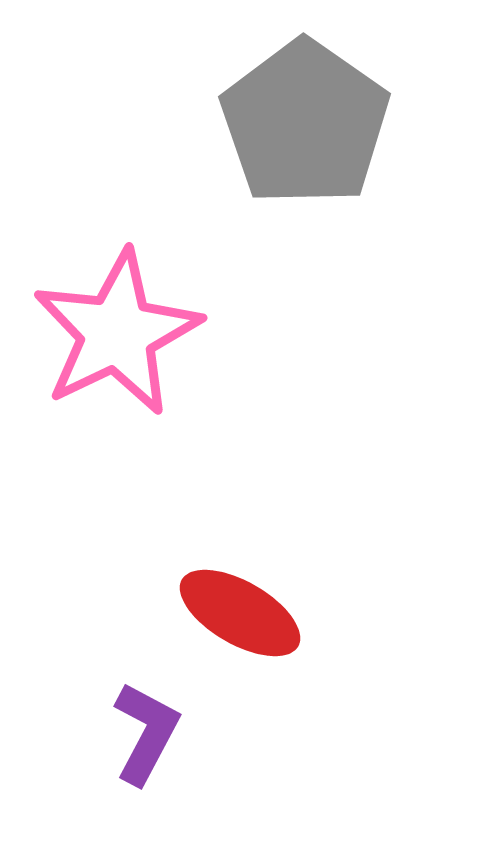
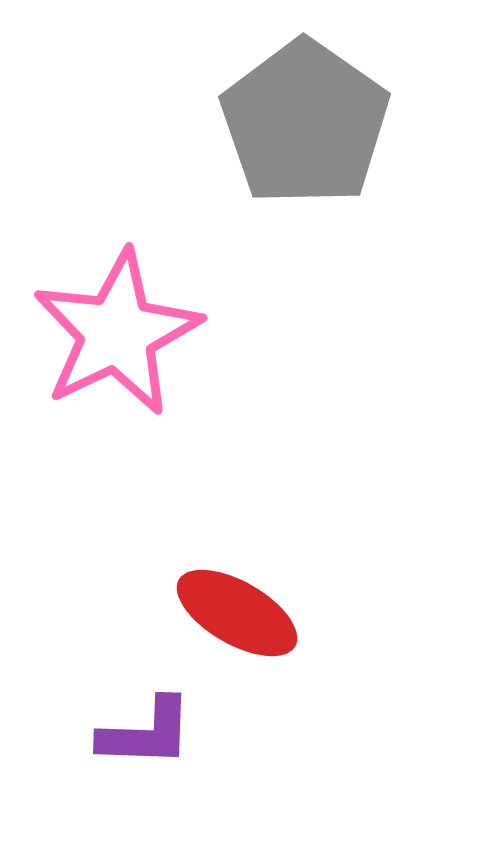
red ellipse: moved 3 px left
purple L-shape: rotated 64 degrees clockwise
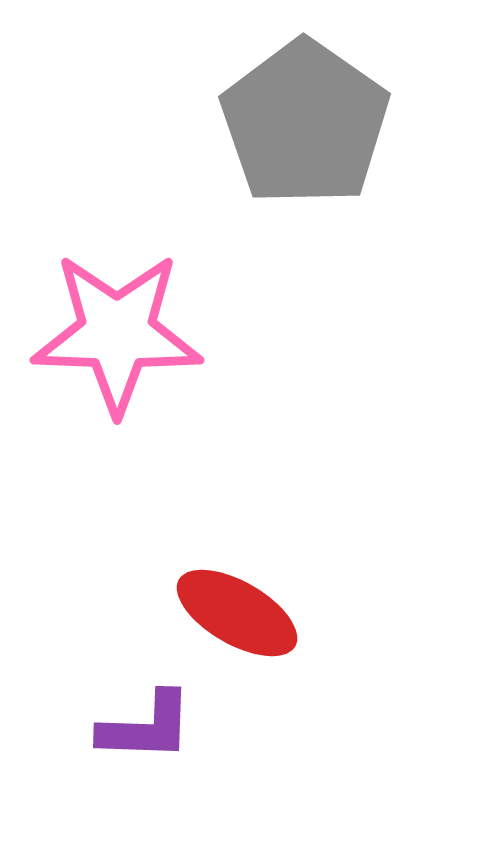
pink star: rotated 28 degrees clockwise
purple L-shape: moved 6 px up
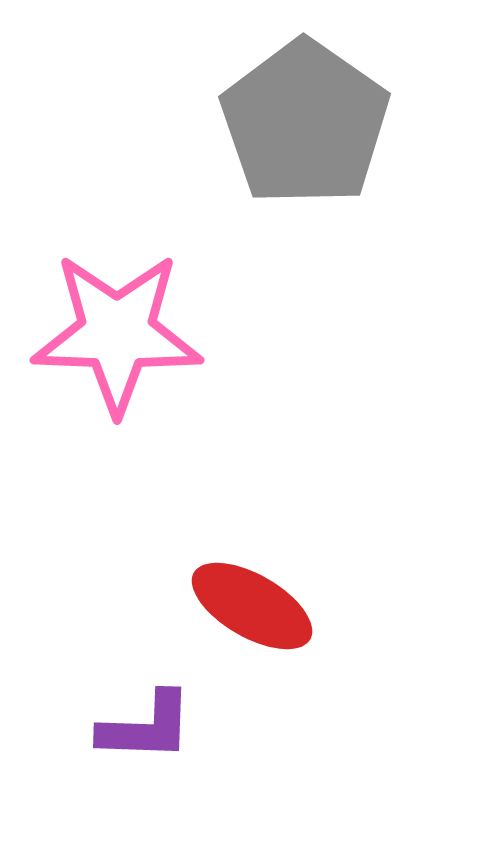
red ellipse: moved 15 px right, 7 px up
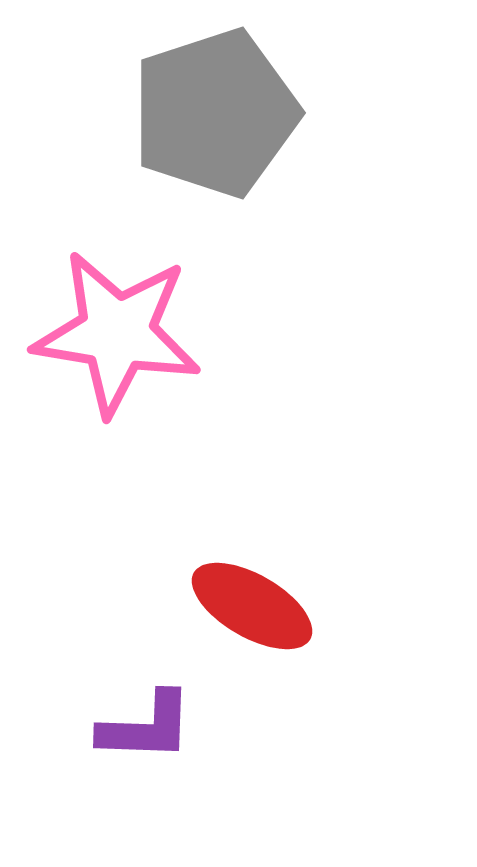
gray pentagon: moved 90 px left, 10 px up; rotated 19 degrees clockwise
pink star: rotated 7 degrees clockwise
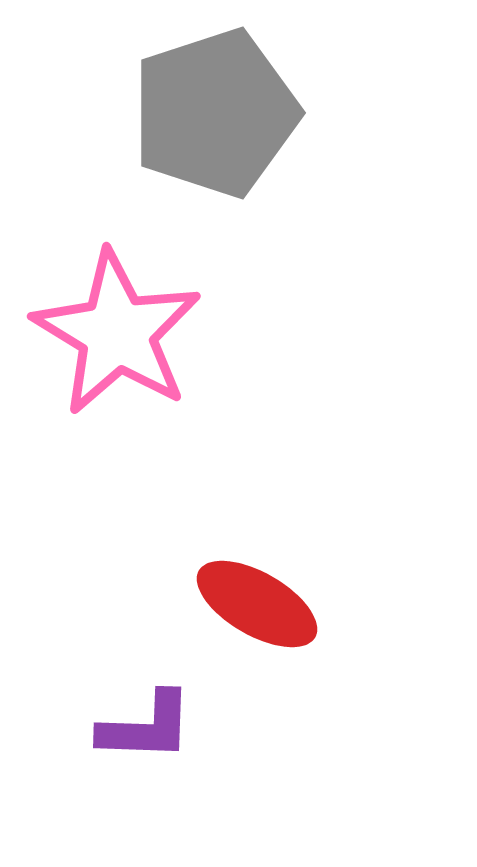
pink star: rotated 22 degrees clockwise
red ellipse: moved 5 px right, 2 px up
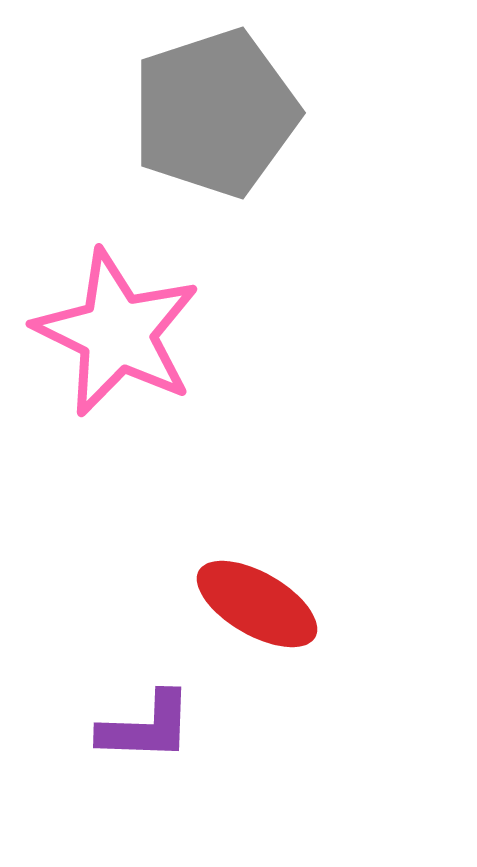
pink star: rotated 5 degrees counterclockwise
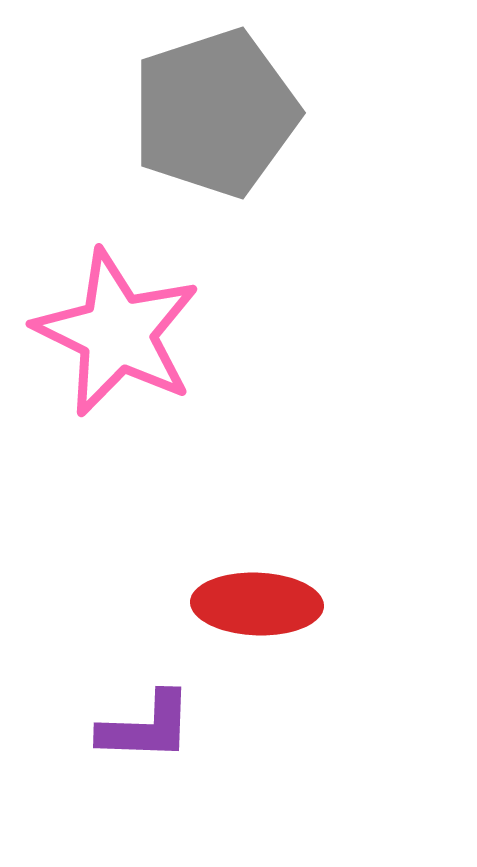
red ellipse: rotated 28 degrees counterclockwise
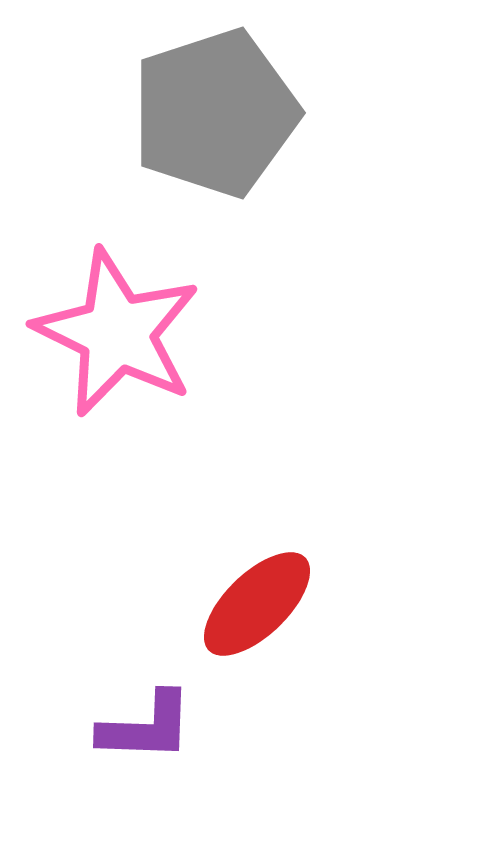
red ellipse: rotated 46 degrees counterclockwise
